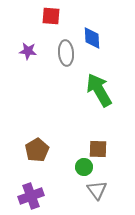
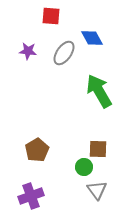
blue diamond: rotated 25 degrees counterclockwise
gray ellipse: moved 2 px left; rotated 40 degrees clockwise
green arrow: moved 1 px down
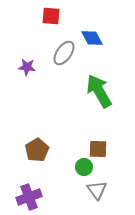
purple star: moved 1 px left, 16 px down
purple cross: moved 2 px left, 1 px down
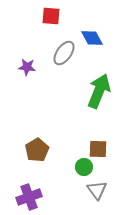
green arrow: rotated 52 degrees clockwise
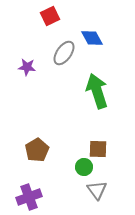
red square: moved 1 px left; rotated 30 degrees counterclockwise
green arrow: moved 2 px left; rotated 40 degrees counterclockwise
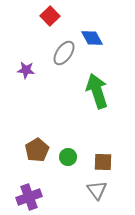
red square: rotated 18 degrees counterclockwise
purple star: moved 1 px left, 3 px down
brown square: moved 5 px right, 13 px down
green circle: moved 16 px left, 10 px up
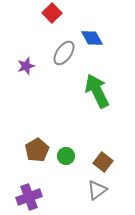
red square: moved 2 px right, 3 px up
purple star: moved 4 px up; rotated 24 degrees counterclockwise
green arrow: rotated 8 degrees counterclockwise
green circle: moved 2 px left, 1 px up
brown square: rotated 36 degrees clockwise
gray triangle: rotated 30 degrees clockwise
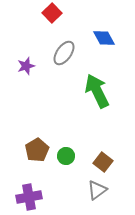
blue diamond: moved 12 px right
purple cross: rotated 10 degrees clockwise
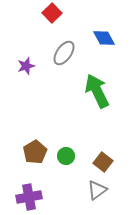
brown pentagon: moved 2 px left, 2 px down
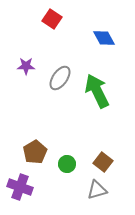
red square: moved 6 px down; rotated 12 degrees counterclockwise
gray ellipse: moved 4 px left, 25 px down
purple star: rotated 18 degrees clockwise
green circle: moved 1 px right, 8 px down
gray triangle: rotated 20 degrees clockwise
purple cross: moved 9 px left, 10 px up; rotated 30 degrees clockwise
